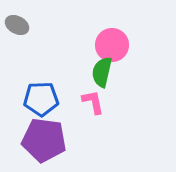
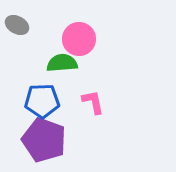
pink circle: moved 33 px left, 6 px up
green semicircle: moved 40 px left, 9 px up; rotated 72 degrees clockwise
blue pentagon: moved 1 px right, 2 px down
purple pentagon: rotated 12 degrees clockwise
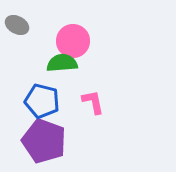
pink circle: moved 6 px left, 2 px down
blue pentagon: rotated 16 degrees clockwise
purple pentagon: moved 1 px down
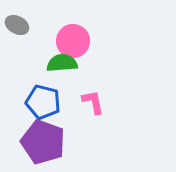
blue pentagon: moved 1 px right, 1 px down
purple pentagon: moved 1 px left, 1 px down
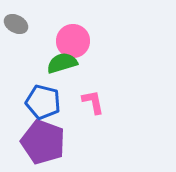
gray ellipse: moved 1 px left, 1 px up
green semicircle: rotated 12 degrees counterclockwise
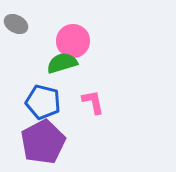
purple pentagon: rotated 24 degrees clockwise
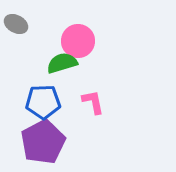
pink circle: moved 5 px right
blue pentagon: rotated 16 degrees counterclockwise
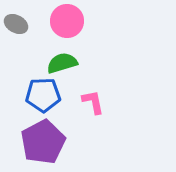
pink circle: moved 11 px left, 20 px up
blue pentagon: moved 7 px up
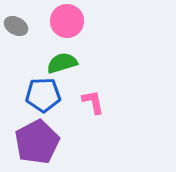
gray ellipse: moved 2 px down
purple pentagon: moved 6 px left
